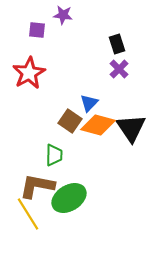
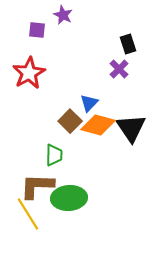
purple star: rotated 18 degrees clockwise
black rectangle: moved 11 px right
brown square: rotated 10 degrees clockwise
brown L-shape: rotated 9 degrees counterclockwise
green ellipse: rotated 28 degrees clockwise
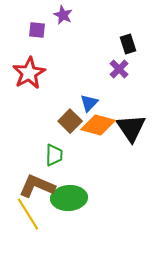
brown L-shape: rotated 21 degrees clockwise
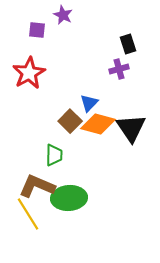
purple cross: rotated 30 degrees clockwise
orange diamond: moved 1 px up
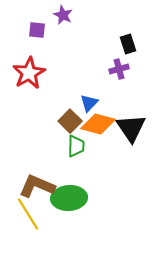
green trapezoid: moved 22 px right, 9 px up
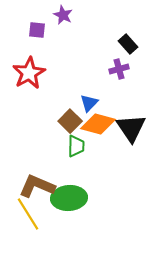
black rectangle: rotated 24 degrees counterclockwise
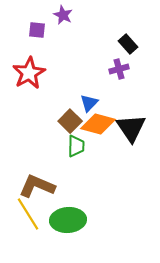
green ellipse: moved 1 px left, 22 px down
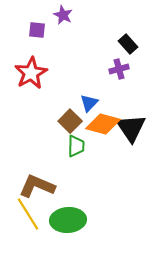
red star: moved 2 px right
orange diamond: moved 5 px right
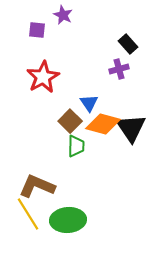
red star: moved 12 px right, 4 px down
blue triangle: rotated 18 degrees counterclockwise
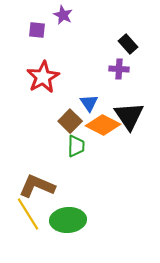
purple cross: rotated 18 degrees clockwise
orange diamond: moved 1 px down; rotated 12 degrees clockwise
black triangle: moved 2 px left, 12 px up
